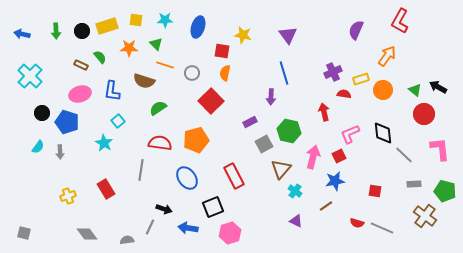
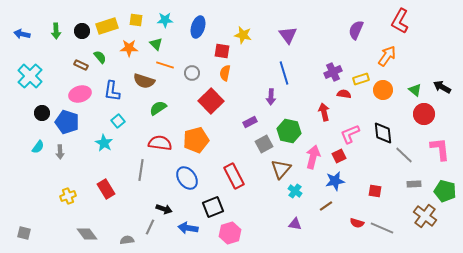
black arrow at (438, 87): moved 4 px right
purple triangle at (296, 221): moved 1 px left, 3 px down; rotated 16 degrees counterclockwise
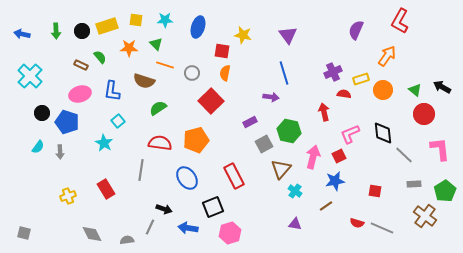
purple arrow at (271, 97): rotated 84 degrees counterclockwise
green pentagon at (445, 191): rotated 25 degrees clockwise
gray diamond at (87, 234): moved 5 px right; rotated 10 degrees clockwise
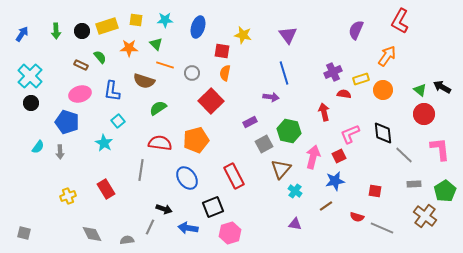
blue arrow at (22, 34): rotated 112 degrees clockwise
green triangle at (415, 90): moved 5 px right
black circle at (42, 113): moved 11 px left, 10 px up
red semicircle at (357, 223): moved 6 px up
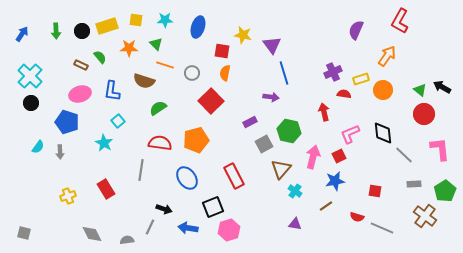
purple triangle at (288, 35): moved 16 px left, 10 px down
pink hexagon at (230, 233): moved 1 px left, 3 px up
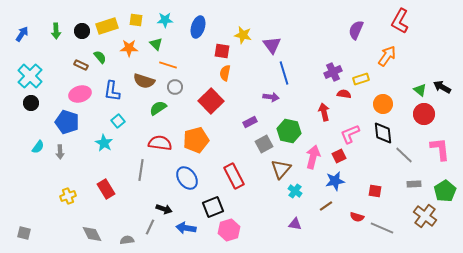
orange line at (165, 65): moved 3 px right
gray circle at (192, 73): moved 17 px left, 14 px down
orange circle at (383, 90): moved 14 px down
blue arrow at (188, 228): moved 2 px left
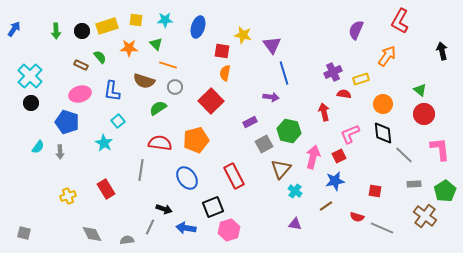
blue arrow at (22, 34): moved 8 px left, 5 px up
black arrow at (442, 87): moved 36 px up; rotated 48 degrees clockwise
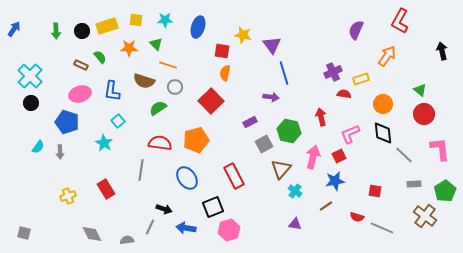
red arrow at (324, 112): moved 3 px left, 5 px down
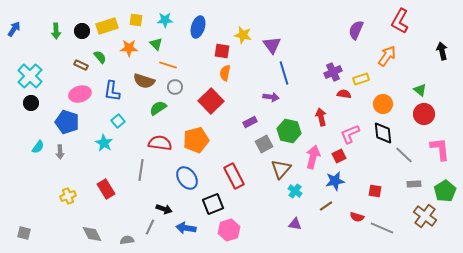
black square at (213, 207): moved 3 px up
